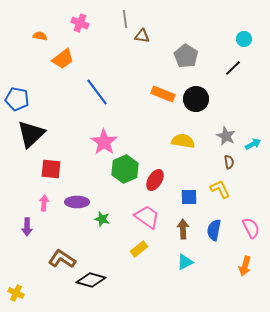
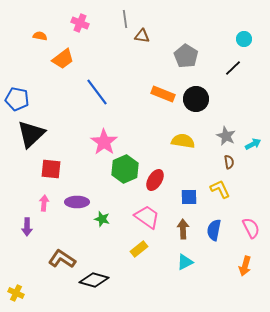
black diamond: moved 3 px right
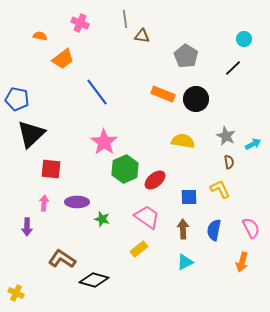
red ellipse: rotated 20 degrees clockwise
orange arrow: moved 3 px left, 4 px up
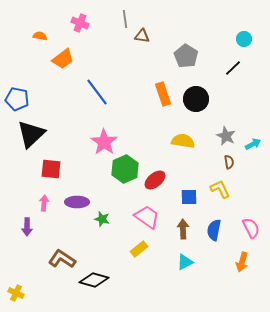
orange rectangle: rotated 50 degrees clockwise
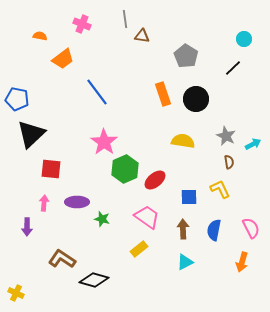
pink cross: moved 2 px right, 1 px down
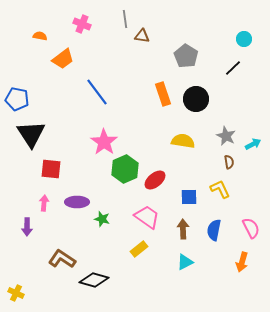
black triangle: rotated 20 degrees counterclockwise
